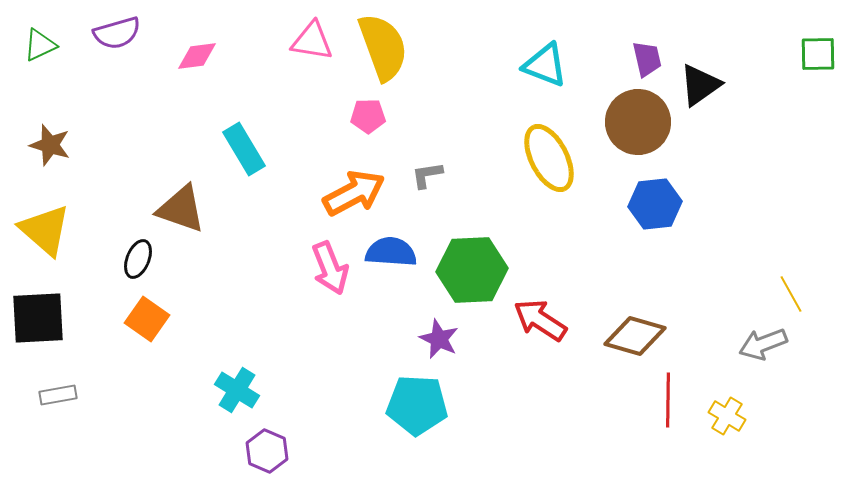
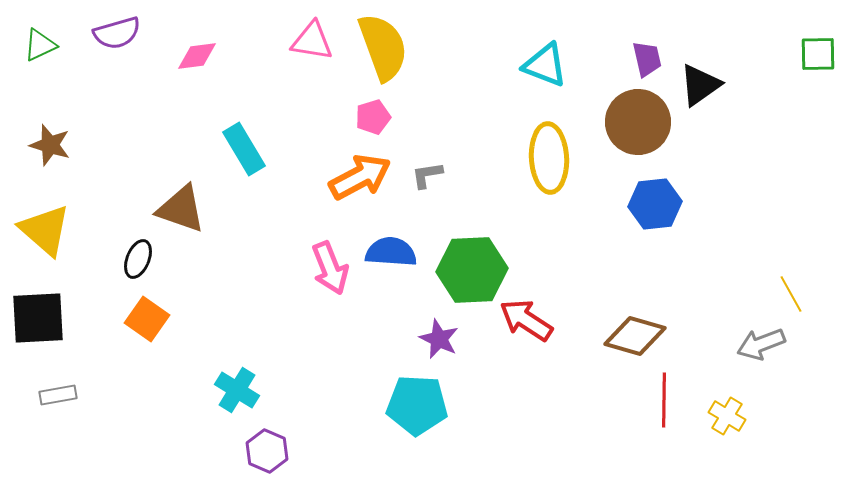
pink pentagon: moved 5 px right, 1 px down; rotated 16 degrees counterclockwise
yellow ellipse: rotated 24 degrees clockwise
orange arrow: moved 6 px right, 16 px up
red arrow: moved 14 px left
gray arrow: moved 2 px left
red line: moved 4 px left
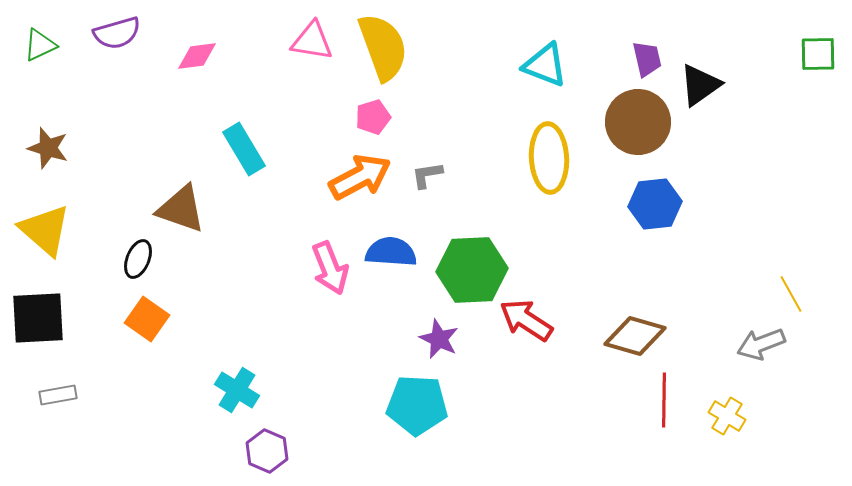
brown star: moved 2 px left, 3 px down
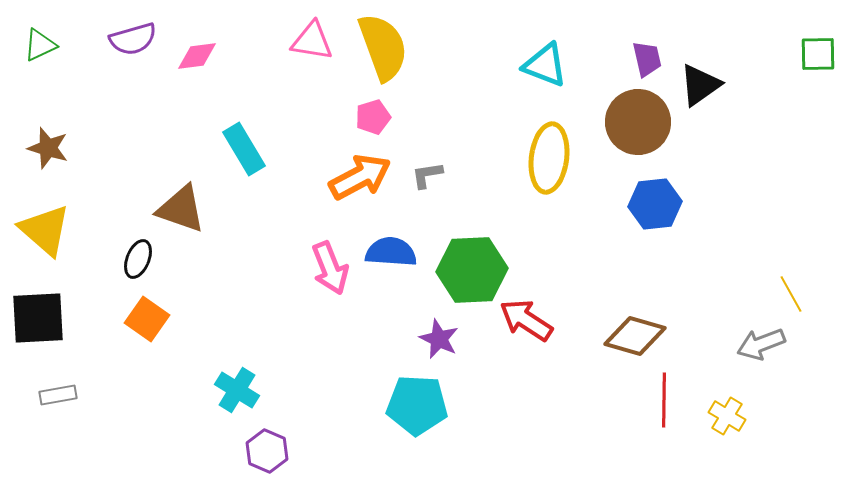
purple semicircle: moved 16 px right, 6 px down
yellow ellipse: rotated 10 degrees clockwise
